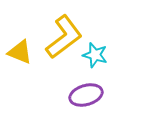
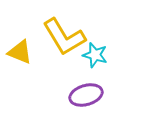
yellow L-shape: rotated 96 degrees clockwise
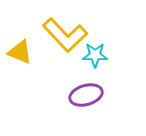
yellow L-shape: moved 1 px right, 2 px up; rotated 12 degrees counterclockwise
cyan star: rotated 15 degrees counterclockwise
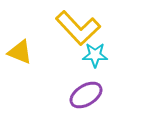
yellow L-shape: moved 13 px right, 7 px up
purple ellipse: rotated 16 degrees counterclockwise
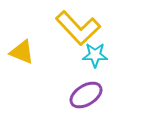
yellow triangle: moved 2 px right
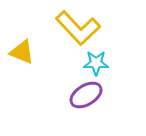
cyan star: moved 1 px right, 8 px down
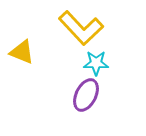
yellow L-shape: moved 3 px right
purple ellipse: rotated 32 degrees counterclockwise
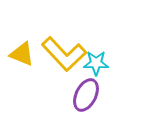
yellow L-shape: moved 17 px left, 26 px down
yellow triangle: moved 2 px down
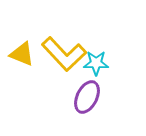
purple ellipse: moved 1 px right, 2 px down
